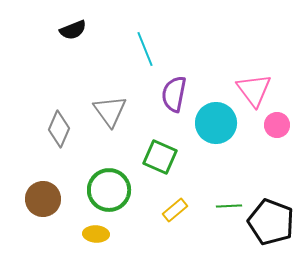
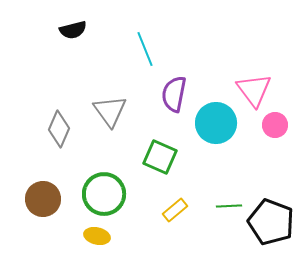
black semicircle: rotated 8 degrees clockwise
pink circle: moved 2 px left
green circle: moved 5 px left, 4 px down
yellow ellipse: moved 1 px right, 2 px down; rotated 10 degrees clockwise
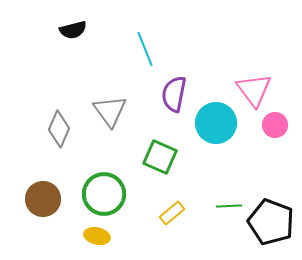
yellow rectangle: moved 3 px left, 3 px down
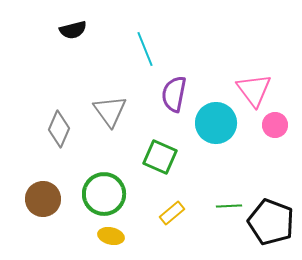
yellow ellipse: moved 14 px right
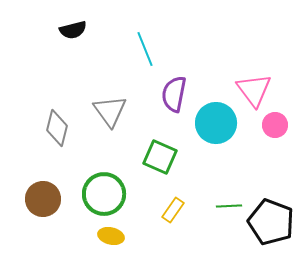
gray diamond: moved 2 px left, 1 px up; rotated 9 degrees counterclockwise
yellow rectangle: moved 1 px right, 3 px up; rotated 15 degrees counterclockwise
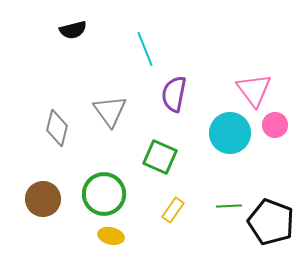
cyan circle: moved 14 px right, 10 px down
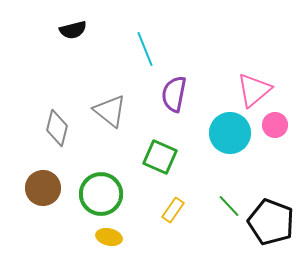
pink triangle: rotated 27 degrees clockwise
gray triangle: rotated 15 degrees counterclockwise
green circle: moved 3 px left
brown circle: moved 11 px up
green line: rotated 50 degrees clockwise
yellow ellipse: moved 2 px left, 1 px down
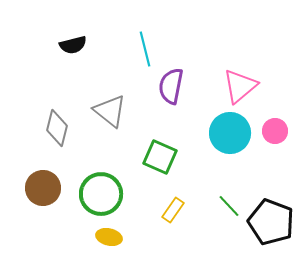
black semicircle: moved 15 px down
cyan line: rotated 8 degrees clockwise
pink triangle: moved 14 px left, 4 px up
purple semicircle: moved 3 px left, 8 px up
pink circle: moved 6 px down
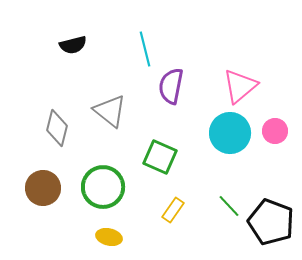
green circle: moved 2 px right, 7 px up
